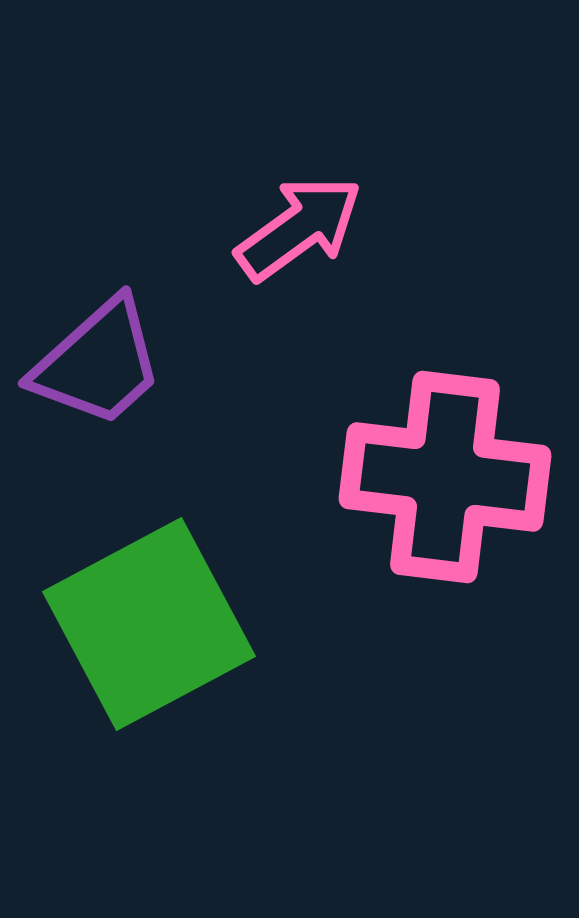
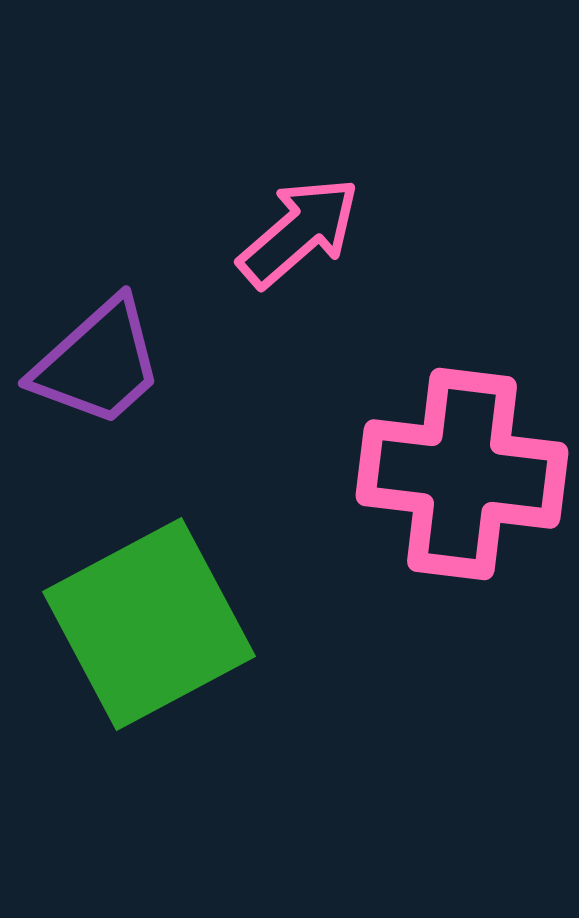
pink arrow: moved 4 px down; rotated 5 degrees counterclockwise
pink cross: moved 17 px right, 3 px up
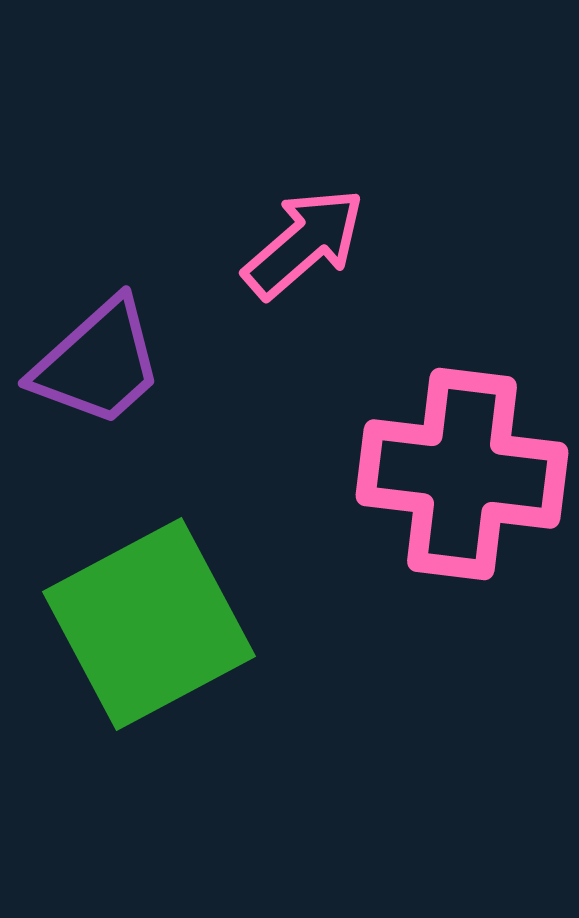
pink arrow: moved 5 px right, 11 px down
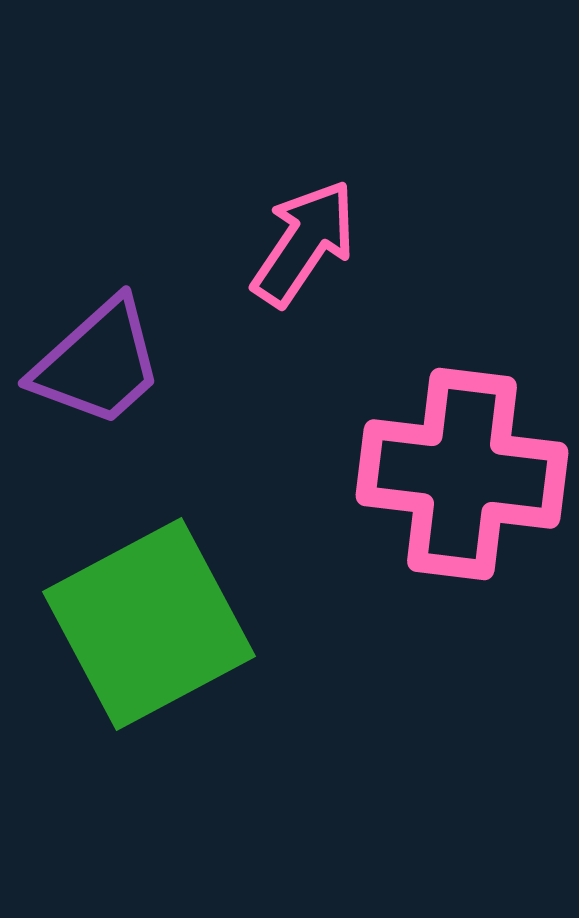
pink arrow: rotated 15 degrees counterclockwise
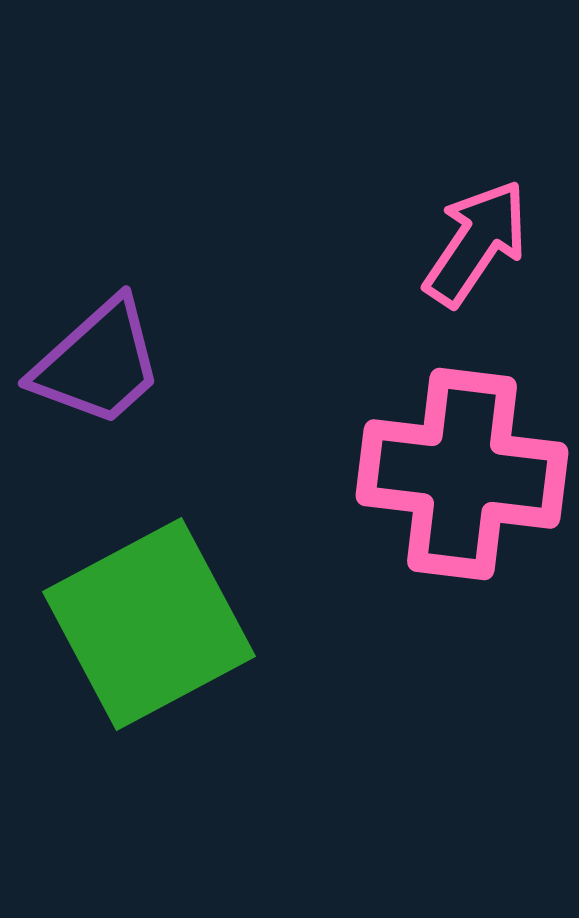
pink arrow: moved 172 px right
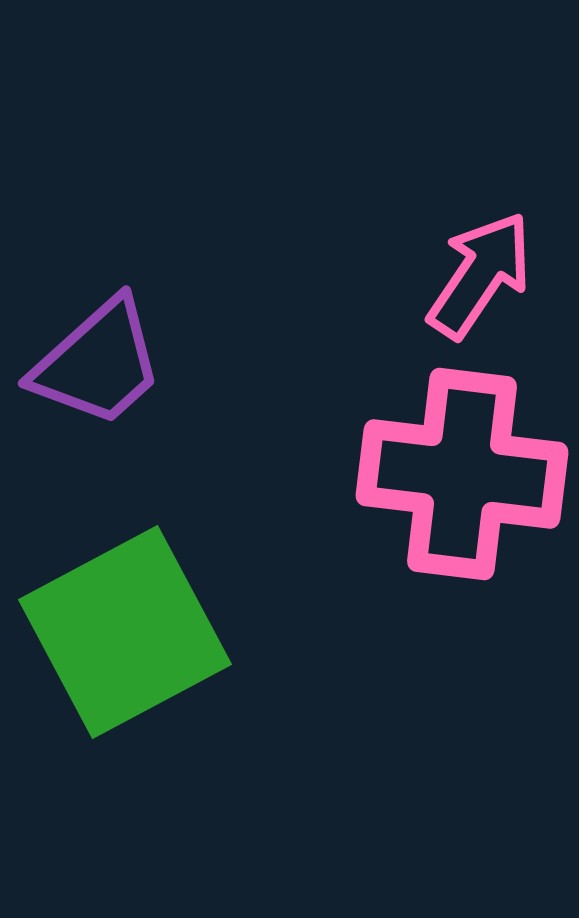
pink arrow: moved 4 px right, 32 px down
green square: moved 24 px left, 8 px down
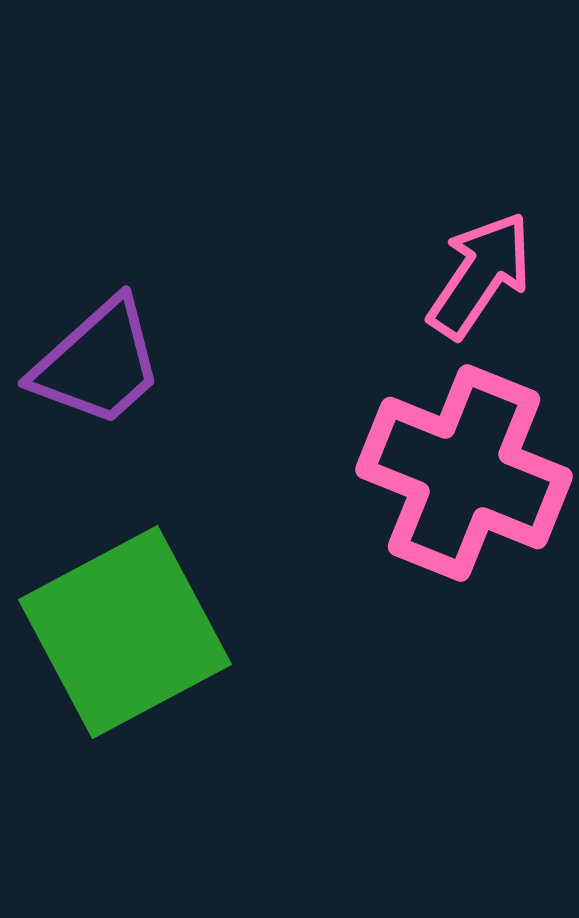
pink cross: moved 2 px right, 1 px up; rotated 15 degrees clockwise
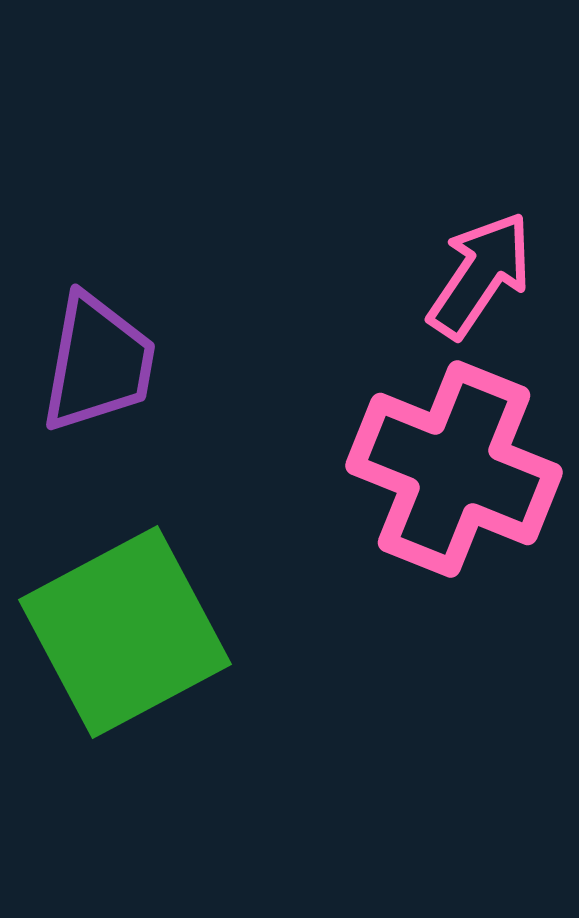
purple trapezoid: rotated 38 degrees counterclockwise
pink cross: moved 10 px left, 4 px up
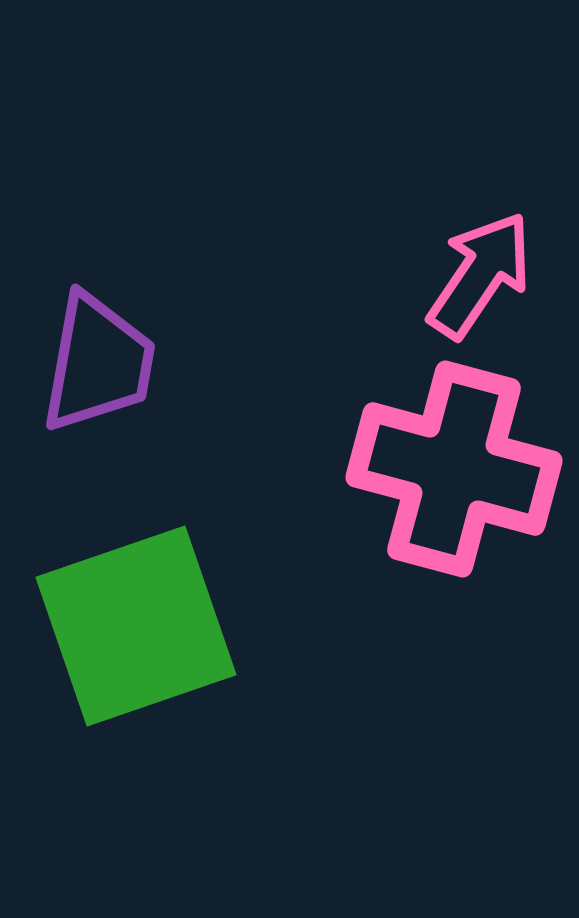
pink cross: rotated 7 degrees counterclockwise
green square: moved 11 px right, 6 px up; rotated 9 degrees clockwise
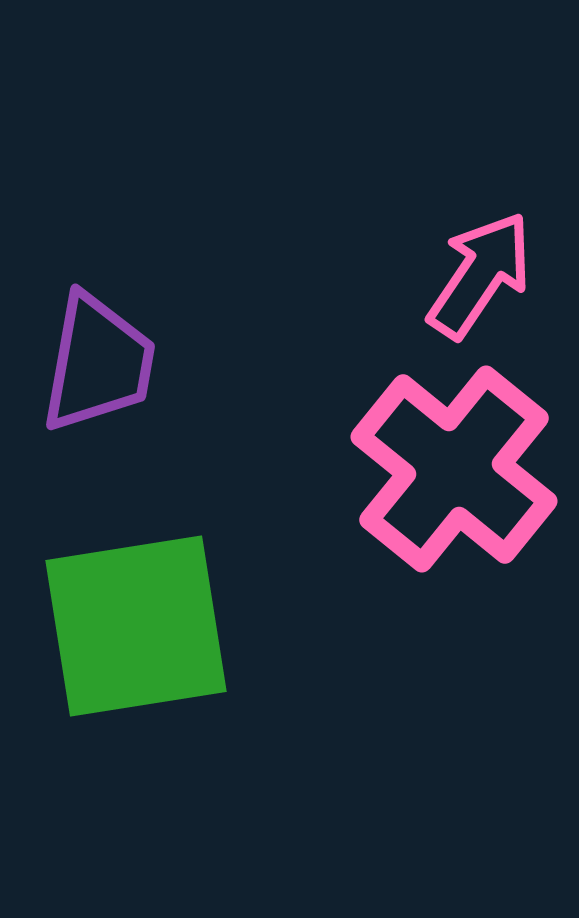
pink cross: rotated 24 degrees clockwise
green square: rotated 10 degrees clockwise
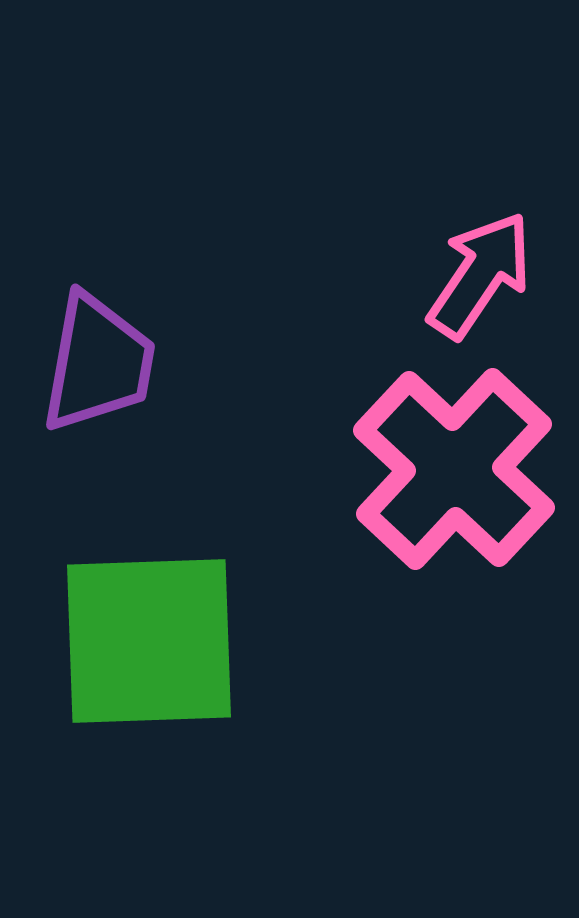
pink cross: rotated 4 degrees clockwise
green square: moved 13 px right, 15 px down; rotated 7 degrees clockwise
